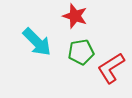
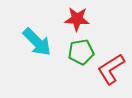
red star: moved 2 px right, 3 px down; rotated 15 degrees counterclockwise
red L-shape: moved 1 px down
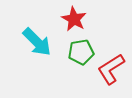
red star: moved 3 px left; rotated 25 degrees clockwise
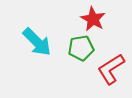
red star: moved 19 px right
green pentagon: moved 4 px up
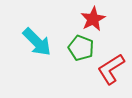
red star: rotated 15 degrees clockwise
green pentagon: rotated 30 degrees clockwise
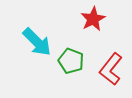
green pentagon: moved 10 px left, 13 px down
red L-shape: rotated 20 degrees counterclockwise
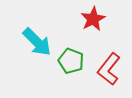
red L-shape: moved 2 px left
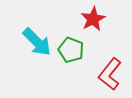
green pentagon: moved 11 px up
red L-shape: moved 1 px right, 5 px down
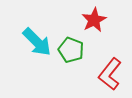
red star: moved 1 px right, 1 px down
